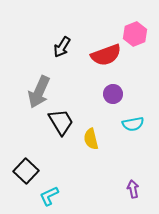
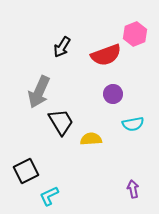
yellow semicircle: rotated 100 degrees clockwise
black square: rotated 20 degrees clockwise
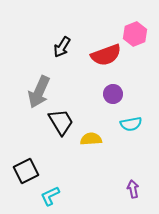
cyan semicircle: moved 2 px left
cyan L-shape: moved 1 px right
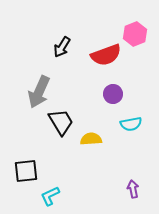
black square: rotated 20 degrees clockwise
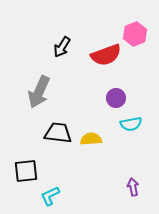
purple circle: moved 3 px right, 4 px down
black trapezoid: moved 3 px left, 11 px down; rotated 52 degrees counterclockwise
purple arrow: moved 2 px up
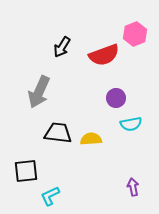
red semicircle: moved 2 px left
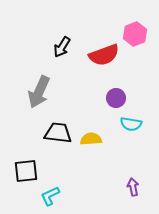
cyan semicircle: rotated 20 degrees clockwise
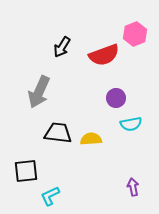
cyan semicircle: rotated 20 degrees counterclockwise
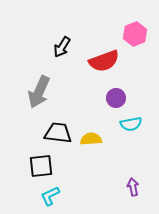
red semicircle: moved 6 px down
black square: moved 15 px right, 5 px up
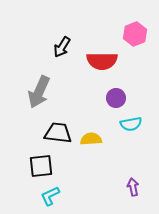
red semicircle: moved 2 px left; rotated 20 degrees clockwise
